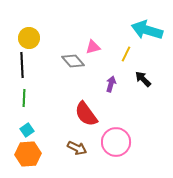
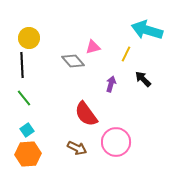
green line: rotated 42 degrees counterclockwise
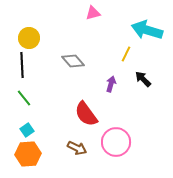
pink triangle: moved 34 px up
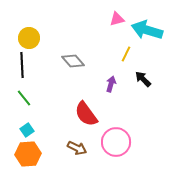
pink triangle: moved 24 px right, 6 px down
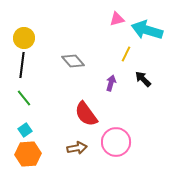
yellow circle: moved 5 px left
black line: rotated 10 degrees clockwise
purple arrow: moved 1 px up
cyan square: moved 2 px left
brown arrow: rotated 36 degrees counterclockwise
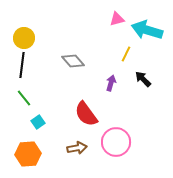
cyan square: moved 13 px right, 8 px up
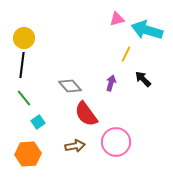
gray diamond: moved 3 px left, 25 px down
brown arrow: moved 2 px left, 2 px up
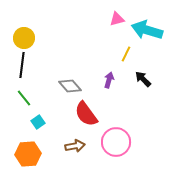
purple arrow: moved 2 px left, 3 px up
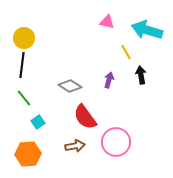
pink triangle: moved 10 px left, 3 px down; rotated 28 degrees clockwise
yellow line: moved 2 px up; rotated 56 degrees counterclockwise
black arrow: moved 2 px left, 4 px up; rotated 36 degrees clockwise
gray diamond: rotated 15 degrees counterclockwise
red semicircle: moved 1 px left, 3 px down
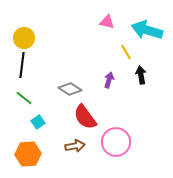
gray diamond: moved 3 px down
green line: rotated 12 degrees counterclockwise
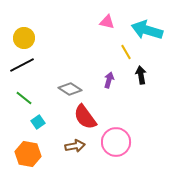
black line: rotated 55 degrees clockwise
orange hexagon: rotated 15 degrees clockwise
